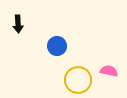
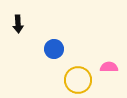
blue circle: moved 3 px left, 3 px down
pink semicircle: moved 4 px up; rotated 12 degrees counterclockwise
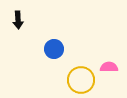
black arrow: moved 4 px up
yellow circle: moved 3 px right
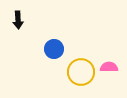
yellow circle: moved 8 px up
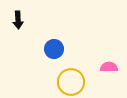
yellow circle: moved 10 px left, 10 px down
